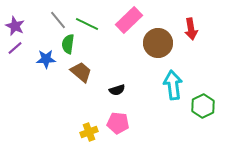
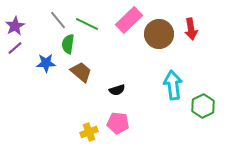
purple star: rotated 18 degrees clockwise
brown circle: moved 1 px right, 9 px up
blue star: moved 4 px down
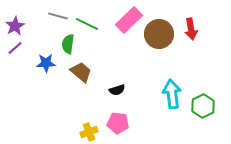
gray line: moved 4 px up; rotated 36 degrees counterclockwise
cyan arrow: moved 1 px left, 9 px down
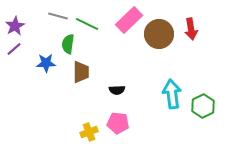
purple line: moved 1 px left, 1 px down
brown trapezoid: rotated 50 degrees clockwise
black semicircle: rotated 14 degrees clockwise
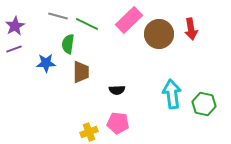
purple line: rotated 21 degrees clockwise
green hexagon: moved 1 px right, 2 px up; rotated 20 degrees counterclockwise
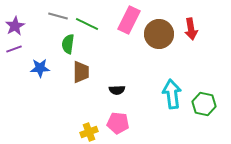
pink rectangle: rotated 20 degrees counterclockwise
blue star: moved 6 px left, 5 px down
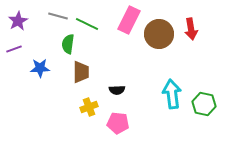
purple star: moved 3 px right, 5 px up
yellow cross: moved 25 px up
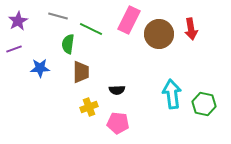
green line: moved 4 px right, 5 px down
